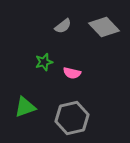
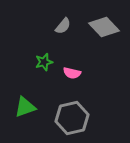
gray semicircle: rotated 12 degrees counterclockwise
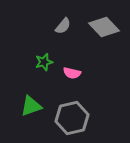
green triangle: moved 6 px right, 1 px up
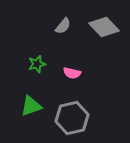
green star: moved 7 px left, 2 px down
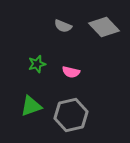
gray semicircle: rotated 72 degrees clockwise
pink semicircle: moved 1 px left, 1 px up
gray hexagon: moved 1 px left, 3 px up
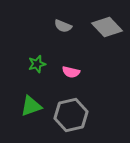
gray diamond: moved 3 px right
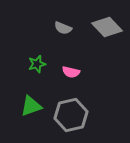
gray semicircle: moved 2 px down
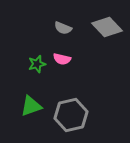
pink semicircle: moved 9 px left, 13 px up
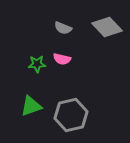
green star: rotated 12 degrees clockwise
